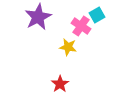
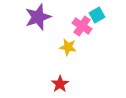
purple star: rotated 8 degrees clockwise
pink cross: moved 1 px right
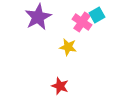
purple star: rotated 8 degrees counterclockwise
pink cross: moved 4 px up
red star: moved 2 px down; rotated 18 degrees counterclockwise
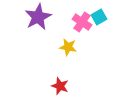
cyan square: moved 2 px right, 2 px down
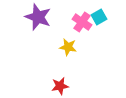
purple star: rotated 24 degrees counterclockwise
red star: rotated 30 degrees counterclockwise
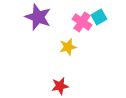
yellow star: rotated 24 degrees counterclockwise
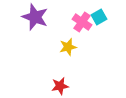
purple star: moved 3 px left
